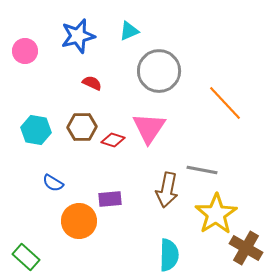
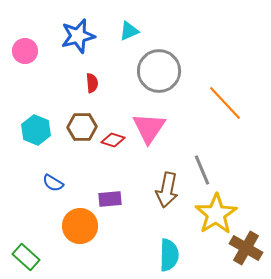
red semicircle: rotated 60 degrees clockwise
cyan hexagon: rotated 12 degrees clockwise
gray line: rotated 56 degrees clockwise
orange circle: moved 1 px right, 5 px down
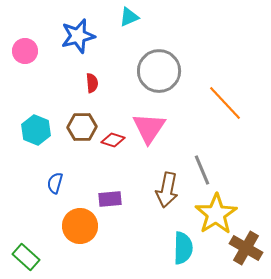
cyan triangle: moved 14 px up
blue semicircle: moved 2 px right; rotated 75 degrees clockwise
cyan semicircle: moved 14 px right, 7 px up
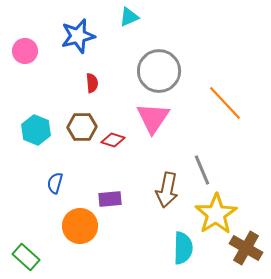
pink triangle: moved 4 px right, 10 px up
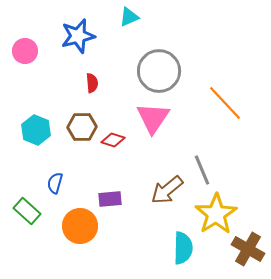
brown arrow: rotated 40 degrees clockwise
brown cross: moved 2 px right, 1 px down
green rectangle: moved 1 px right, 46 px up
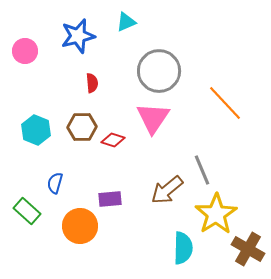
cyan triangle: moved 3 px left, 5 px down
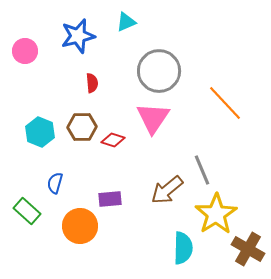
cyan hexagon: moved 4 px right, 2 px down
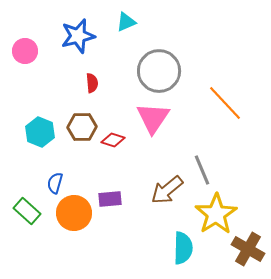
orange circle: moved 6 px left, 13 px up
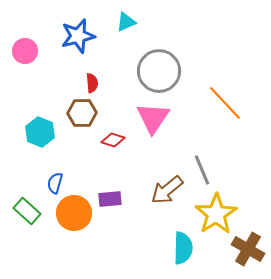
brown hexagon: moved 14 px up
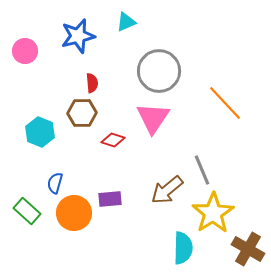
yellow star: moved 3 px left, 1 px up
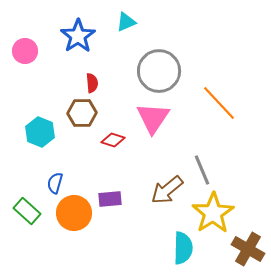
blue star: rotated 20 degrees counterclockwise
orange line: moved 6 px left
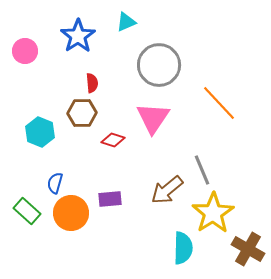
gray circle: moved 6 px up
orange circle: moved 3 px left
